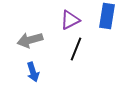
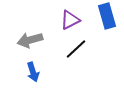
blue rectangle: rotated 25 degrees counterclockwise
black line: rotated 25 degrees clockwise
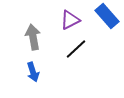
blue rectangle: rotated 25 degrees counterclockwise
gray arrow: moved 3 px right, 3 px up; rotated 95 degrees clockwise
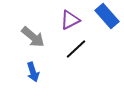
gray arrow: rotated 140 degrees clockwise
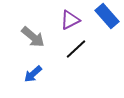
blue arrow: moved 2 px down; rotated 66 degrees clockwise
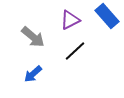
black line: moved 1 px left, 2 px down
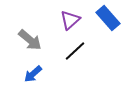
blue rectangle: moved 1 px right, 2 px down
purple triangle: rotated 15 degrees counterclockwise
gray arrow: moved 3 px left, 3 px down
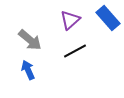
black line: rotated 15 degrees clockwise
blue arrow: moved 5 px left, 4 px up; rotated 108 degrees clockwise
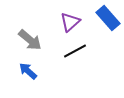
purple triangle: moved 2 px down
blue arrow: moved 1 px down; rotated 24 degrees counterclockwise
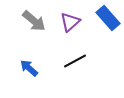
gray arrow: moved 4 px right, 19 px up
black line: moved 10 px down
blue arrow: moved 1 px right, 3 px up
